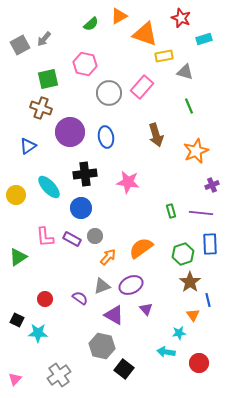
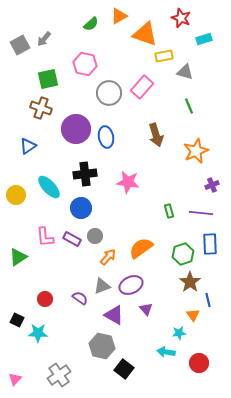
purple circle at (70, 132): moved 6 px right, 3 px up
green rectangle at (171, 211): moved 2 px left
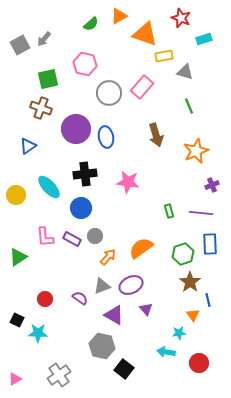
pink triangle at (15, 379): rotated 16 degrees clockwise
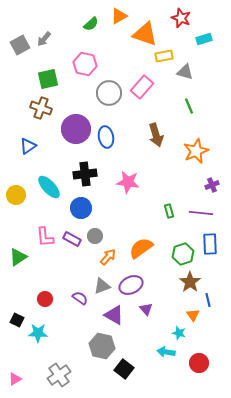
cyan star at (179, 333): rotated 24 degrees clockwise
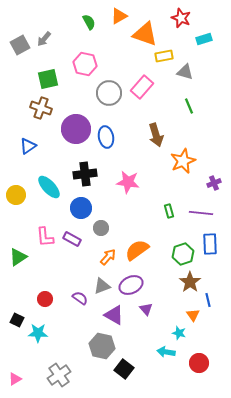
green semicircle at (91, 24): moved 2 px left, 2 px up; rotated 77 degrees counterclockwise
orange star at (196, 151): moved 13 px left, 10 px down
purple cross at (212, 185): moved 2 px right, 2 px up
gray circle at (95, 236): moved 6 px right, 8 px up
orange semicircle at (141, 248): moved 4 px left, 2 px down
